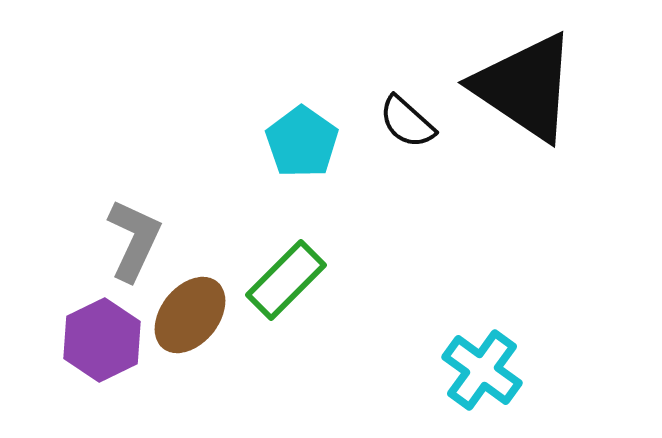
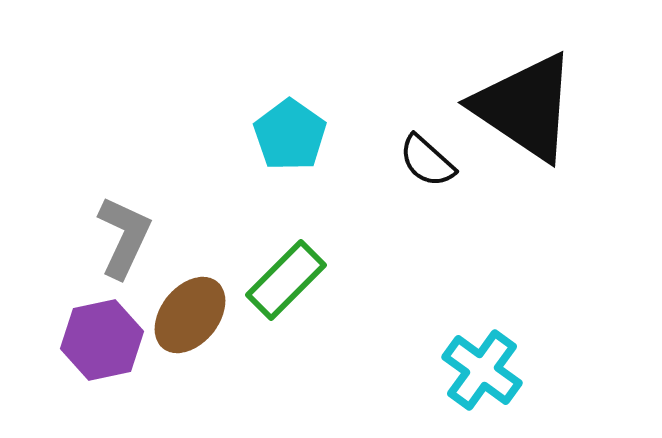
black triangle: moved 20 px down
black semicircle: moved 20 px right, 39 px down
cyan pentagon: moved 12 px left, 7 px up
gray L-shape: moved 10 px left, 3 px up
purple hexagon: rotated 14 degrees clockwise
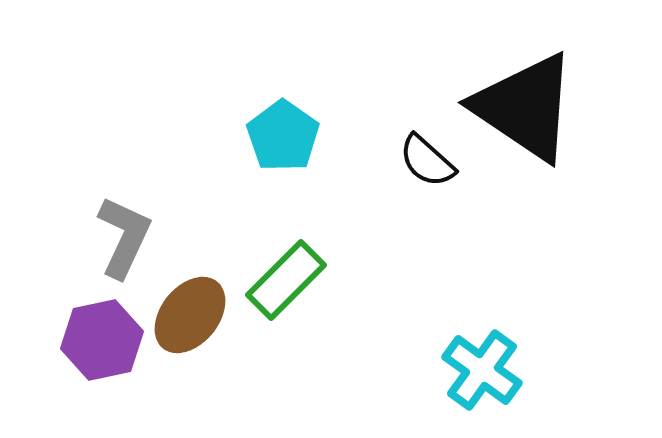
cyan pentagon: moved 7 px left, 1 px down
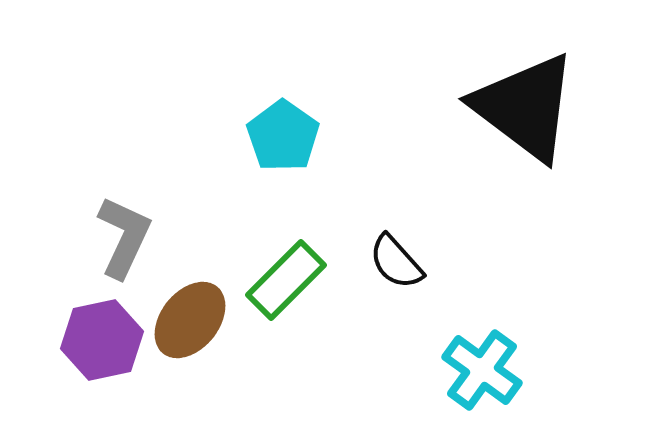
black triangle: rotated 3 degrees clockwise
black semicircle: moved 31 px left, 101 px down; rotated 6 degrees clockwise
brown ellipse: moved 5 px down
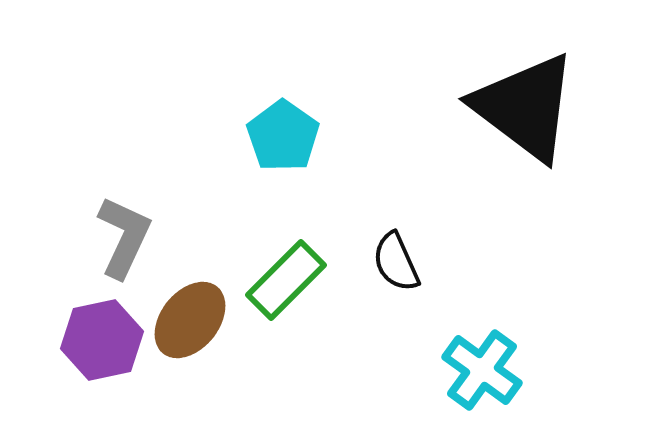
black semicircle: rotated 18 degrees clockwise
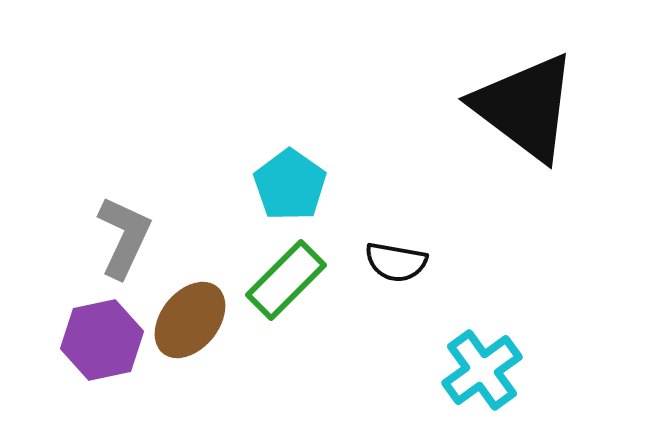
cyan pentagon: moved 7 px right, 49 px down
black semicircle: rotated 56 degrees counterclockwise
cyan cross: rotated 18 degrees clockwise
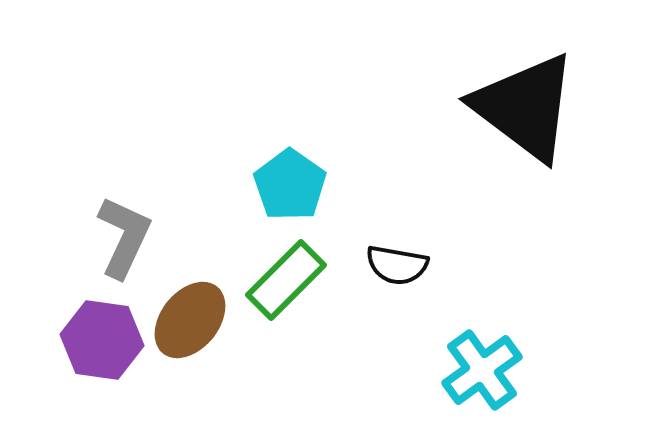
black semicircle: moved 1 px right, 3 px down
purple hexagon: rotated 20 degrees clockwise
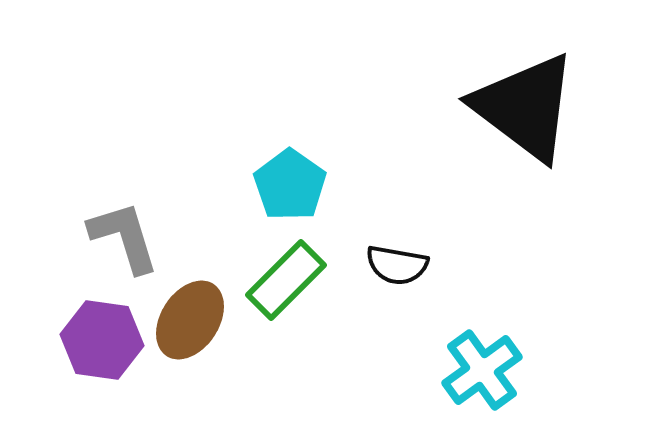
gray L-shape: rotated 42 degrees counterclockwise
brown ellipse: rotated 6 degrees counterclockwise
